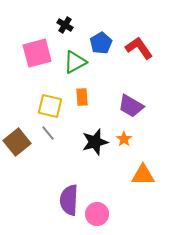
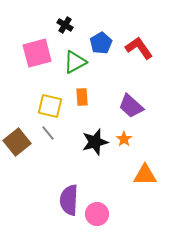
purple trapezoid: rotated 12 degrees clockwise
orange triangle: moved 2 px right
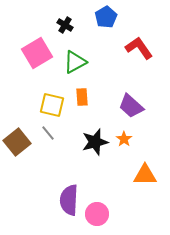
blue pentagon: moved 5 px right, 26 px up
pink square: rotated 16 degrees counterclockwise
yellow square: moved 2 px right, 1 px up
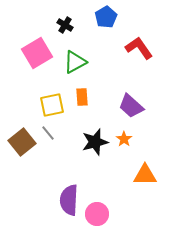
yellow square: rotated 25 degrees counterclockwise
brown square: moved 5 px right
